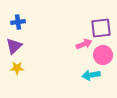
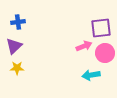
pink arrow: moved 2 px down
pink circle: moved 2 px right, 2 px up
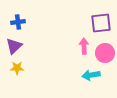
purple square: moved 5 px up
pink arrow: rotated 70 degrees counterclockwise
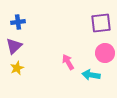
pink arrow: moved 16 px left, 16 px down; rotated 28 degrees counterclockwise
yellow star: rotated 24 degrees counterclockwise
cyan arrow: rotated 18 degrees clockwise
